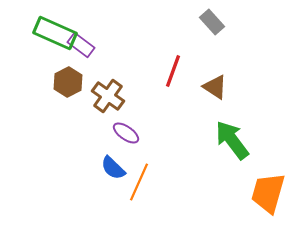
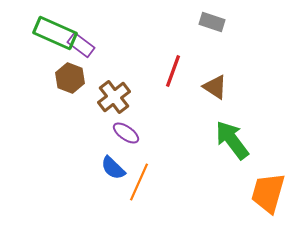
gray rectangle: rotated 30 degrees counterclockwise
brown hexagon: moved 2 px right, 4 px up; rotated 12 degrees counterclockwise
brown cross: moved 6 px right, 1 px down; rotated 16 degrees clockwise
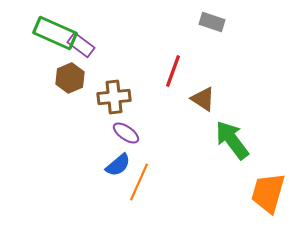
brown hexagon: rotated 16 degrees clockwise
brown triangle: moved 12 px left, 12 px down
brown cross: rotated 32 degrees clockwise
blue semicircle: moved 5 px right, 3 px up; rotated 84 degrees counterclockwise
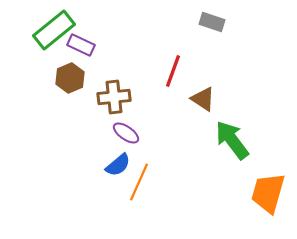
green rectangle: moved 1 px left, 3 px up; rotated 63 degrees counterclockwise
purple rectangle: rotated 12 degrees counterclockwise
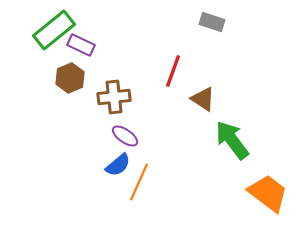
purple ellipse: moved 1 px left, 3 px down
orange trapezoid: rotated 111 degrees clockwise
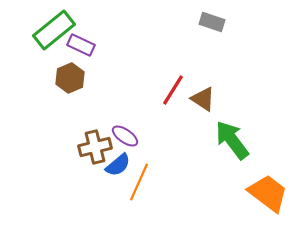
red line: moved 19 px down; rotated 12 degrees clockwise
brown cross: moved 19 px left, 50 px down; rotated 8 degrees counterclockwise
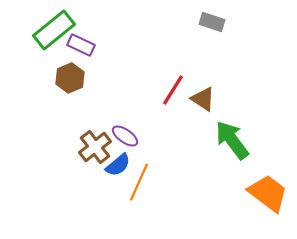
brown cross: rotated 24 degrees counterclockwise
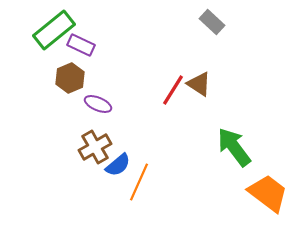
gray rectangle: rotated 25 degrees clockwise
brown triangle: moved 4 px left, 15 px up
purple ellipse: moved 27 px left, 32 px up; rotated 12 degrees counterclockwise
green arrow: moved 2 px right, 7 px down
brown cross: rotated 8 degrees clockwise
